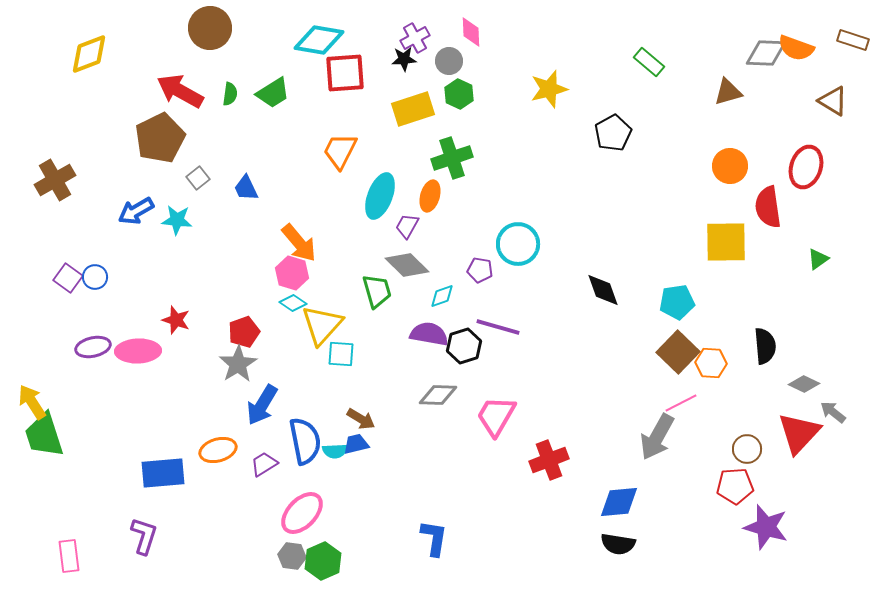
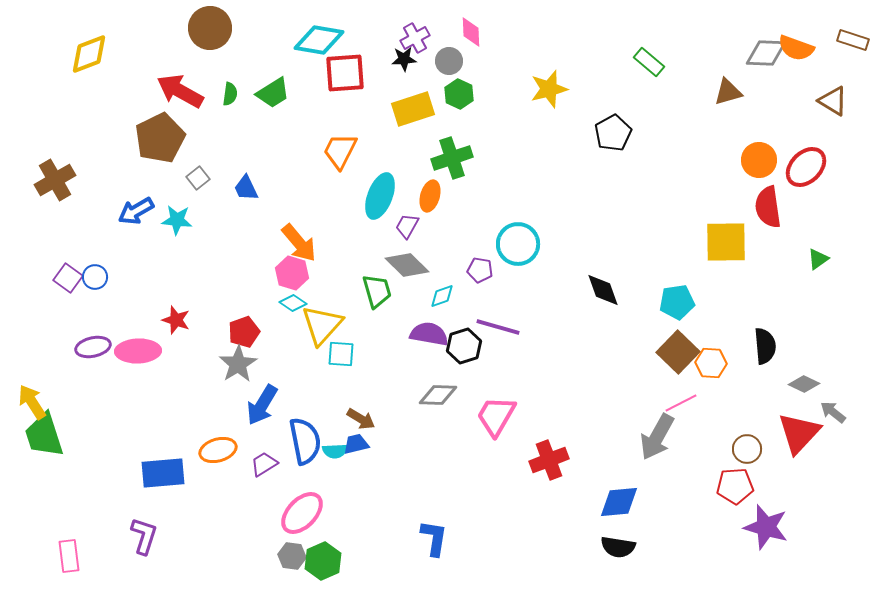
orange circle at (730, 166): moved 29 px right, 6 px up
red ellipse at (806, 167): rotated 27 degrees clockwise
black semicircle at (618, 544): moved 3 px down
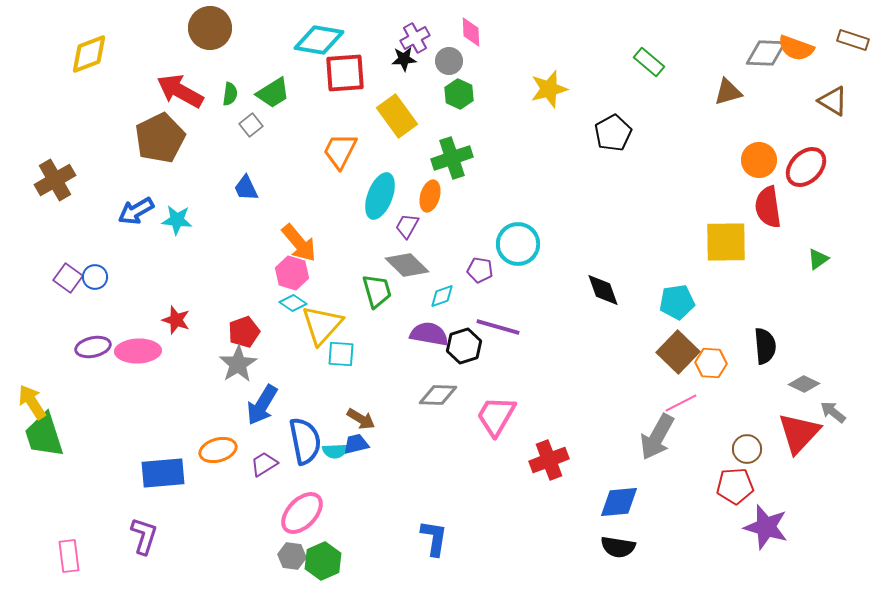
yellow rectangle at (413, 109): moved 16 px left, 7 px down; rotated 72 degrees clockwise
gray square at (198, 178): moved 53 px right, 53 px up
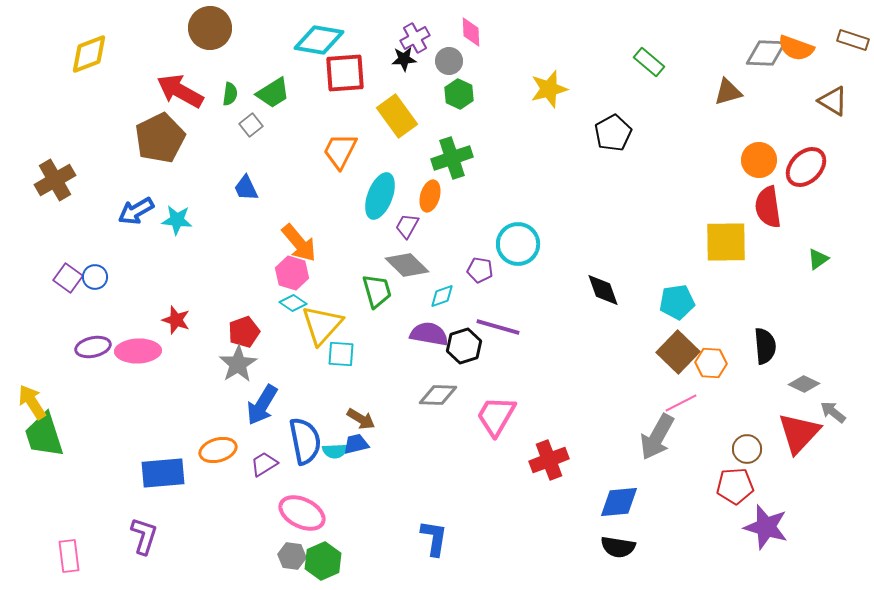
pink ellipse at (302, 513): rotated 72 degrees clockwise
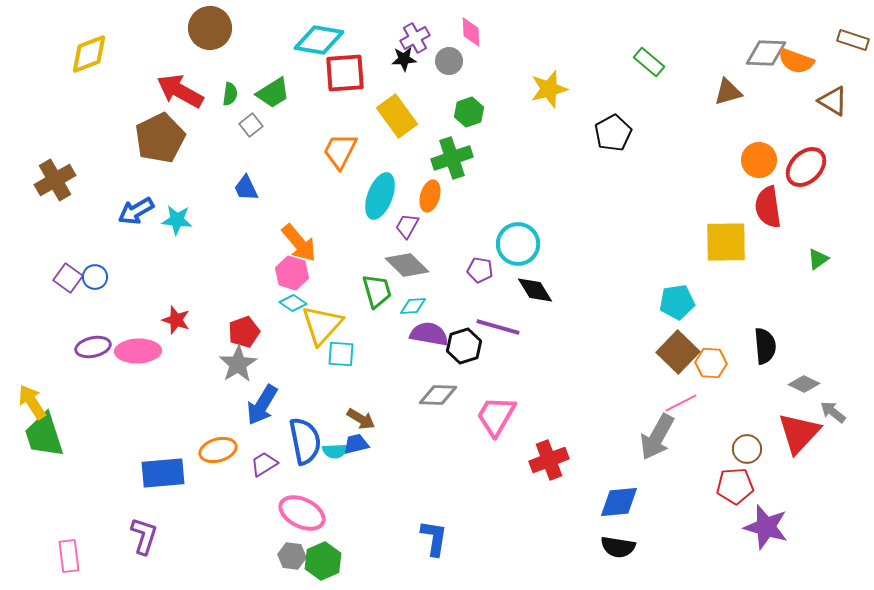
orange semicircle at (796, 48): moved 13 px down
green hexagon at (459, 94): moved 10 px right, 18 px down; rotated 16 degrees clockwise
black diamond at (603, 290): moved 68 px left; rotated 12 degrees counterclockwise
cyan diamond at (442, 296): moved 29 px left, 10 px down; rotated 16 degrees clockwise
